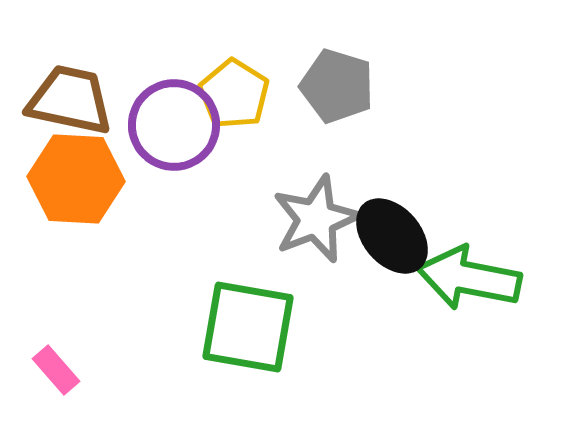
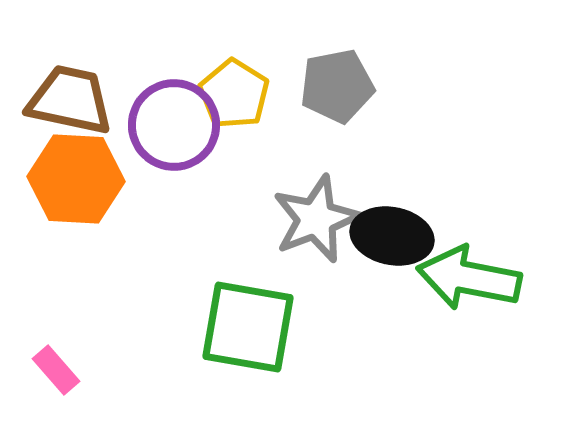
gray pentagon: rotated 28 degrees counterclockwise
black ellipse: rotated 38 degrees counterclockwise
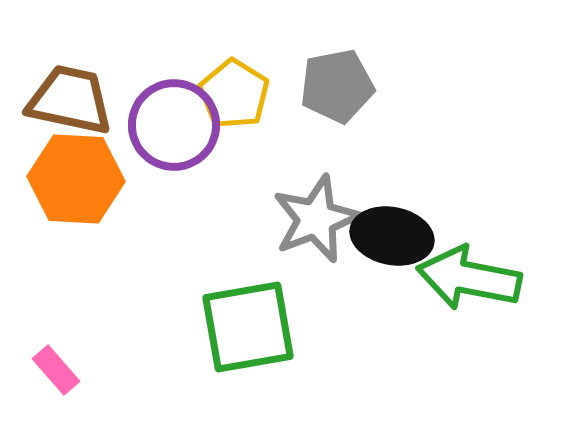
green square: rotated 20 degrees counterclockwise
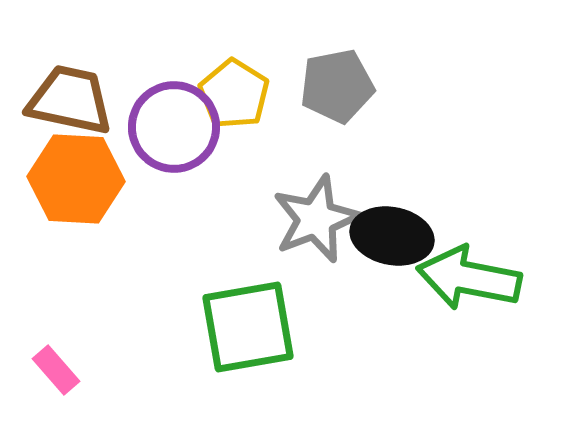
purple circle: moved 2 px down
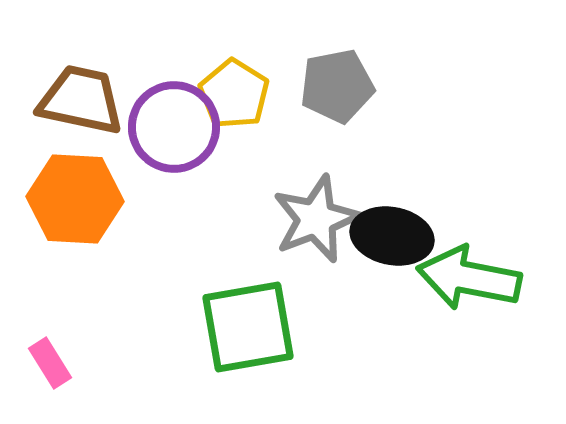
brown trapezoid: moved 11 px right
orange hexagon: moved 1 px left, 20 px down
pink rectangle: moved 6 px left, 7 px up; rotated 9 degrees clockwise
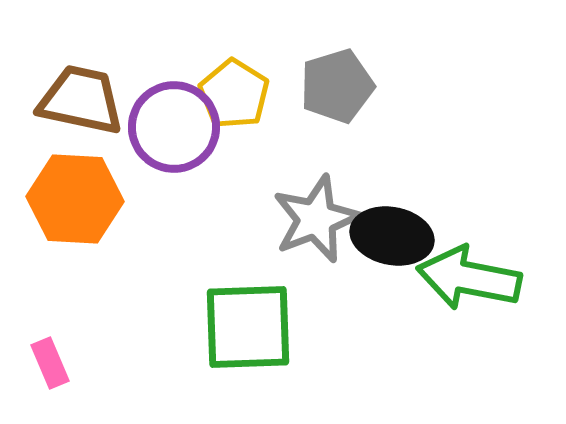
gray pentagon: rotated 6 degrees counterclockwise
green square: rotated 8 degrees clockwise
pink rectangle: rotated 9 degrees clockwise
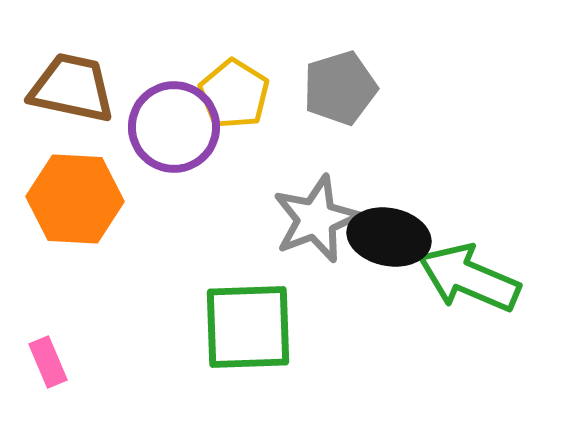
gray pentagon: moved 3 px right, 2 px down
brown trapezoid: moved 9 px left, 12 px up
black ellipse: moved 3 px left, 1 px down
green arrow: rotated 12 degrees clockwise
pink rectangle: moved 2 px left, 1 px up
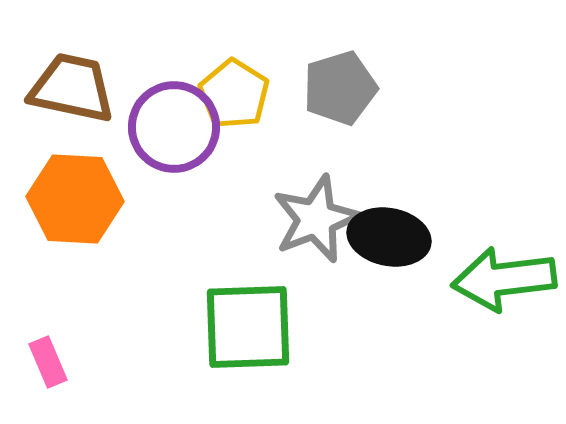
green arrow: moved 35 px right, 1 px down; rotated 30 degrees counterclockwise
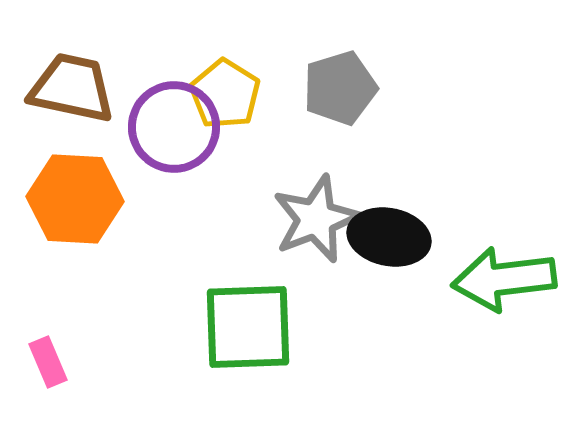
yellow pentagon: moved 9 px left
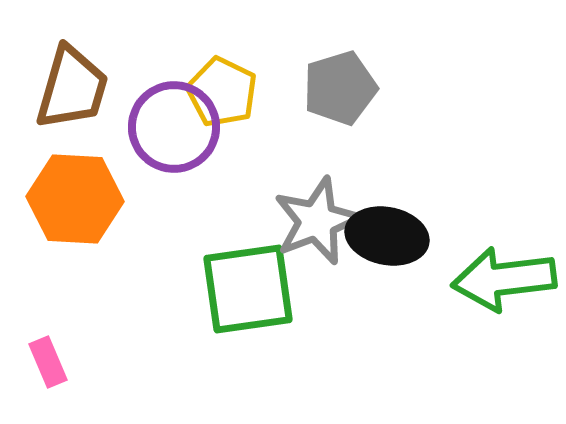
brown trapezoid: rotated 94 degrees clockwise
yellow pentagon: moved 3 px left, 2 px up; rotated 6 degrees counterclockwise
gray star: moved 1 px right, 2 px down
black ellipse: moved 2 px left, 1 px up
green square: moved 38 px up; rotated 6 degrees counterclockwise
